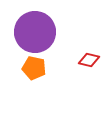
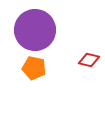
purple circle: moved 2 px up
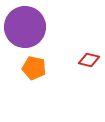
purple circle: moved 10 px left, 3 px up
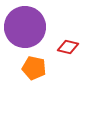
red diamond: moved 21 px left, 13 px up
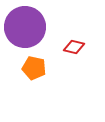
red diamond: moved 6 px right
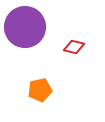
orange pentagon: moved 6 px right, 22 px down; rotated 25 degrees counterclockwise
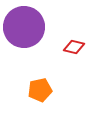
purple circle: moved 1 px left
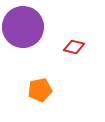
purple circle: moved 1 px left
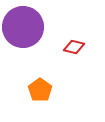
orange pentagon: rotated 25 degrees counterclockwise
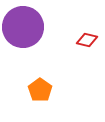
red diamond: moved 13 px right, 7 px up
